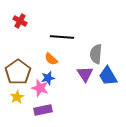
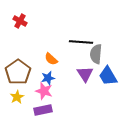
black line: moved 19 px right, 5 px down
pink star: moved 4 px right, 3 px down
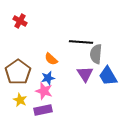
yellow star: moved 3 px right, 3 px down; rotated 16 degrees counterclockwise
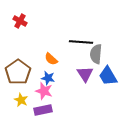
blue star: rotated 24 degrees clockwise
yellow star: moved 1 px right
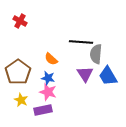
pink star: moved 4 px right, 1 px down
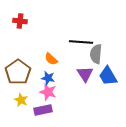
red cross: rotated 24 degrees counterclockwise
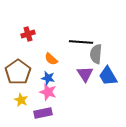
red cross: moved 8 px right, 13 px down; rotated 24 degrees counterclockwise
purple rectangle: moved 3 px down
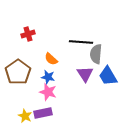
blue star: moved 1 px up
yellow star: moved 4 px right, 16 px down
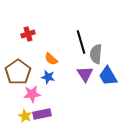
black line: rotated 70 degrees clockwise
pink star: moved 16 px left, 2 px down; rotated 24 degrees counterclockwise
purple rectangle: moved 1 px left, 1 px down
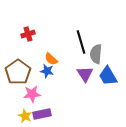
blue star: moved 1 px left, 6 px up
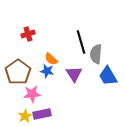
purple triangle: moved 11 px left
yellow star: rotated 16 degrees clockwise
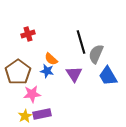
gray semicircle: rotated 18 degrees clockwise
